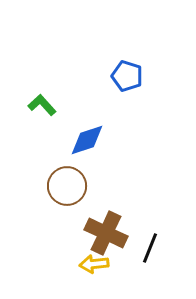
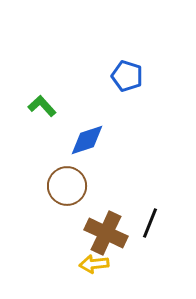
green L-shape: moved 1 px down
black line: moved 25 px up
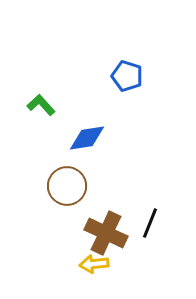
green L-shape: moved 1 px left, 1 px up
blue diamond: moved 2 px up; rotated 9 degrees clockwise
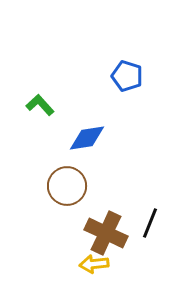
green L-shape: moved 1 px left
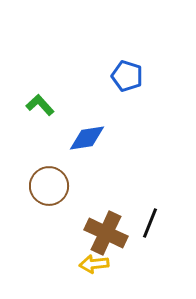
brown circle: moved 18 px left
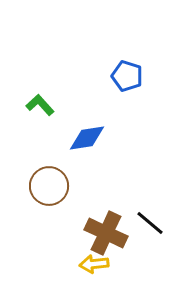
black line: rotated 72 degrees counterclockwise
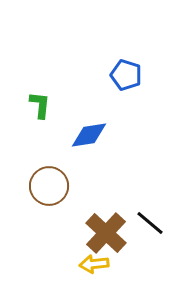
blue pentagon: moved 1 px left, 1 px up
green L-shape: rotated 48 degrees clockwise
blue diamond: moved 2 px right, 3 px up
brown cross: rotated 18 degrees clockwise
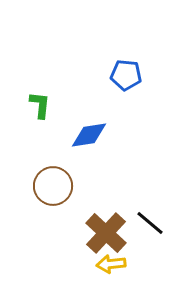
blue pentagon: rotated 12 degrees counterclockwise
brown circle: moved 4 px right
yellow arrow: moved 17 px right
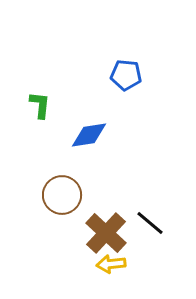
brown circle: moved 9 px right, 9 px down
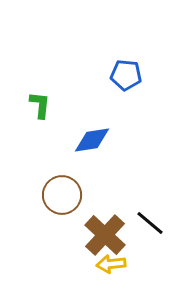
blue diamond: moved 3 px right, 5 px down
brown cross: moved 1 px left, 2 px down
